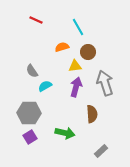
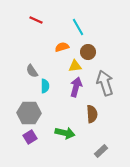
cyan semicircle: rotated 120 degrees clockwise
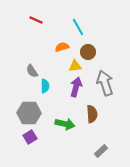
green arrow: moved 9 px up
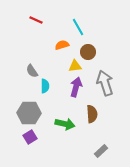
orange semicircle: moved 2 px up
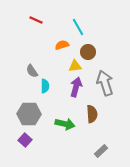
gray hexagon: moved 1 px down
purple square: moved 5 px left, 3 px down; rotated 16 degrees counterclockwise
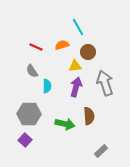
red line: moved 27 px down
cyan semicircle: moved 2 px right
brown semicircle: moved 3 px left, 2 px down
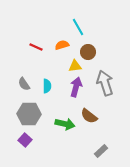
gray semicircle: moved 8 px left, 13 px down
brown semicircle: rotated 132 degrees clockwise
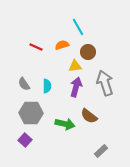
gray hexagon: moved 2 px right, 1 px up
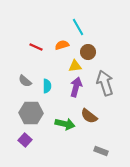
gray semicircle: moved 1 px right, 3 px up; rotated 16 degrees counterclockwise
gray rectangle: rotated 64 degrees clockwise
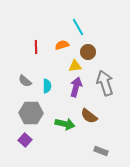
red line: rotated 64 degrees clockwise
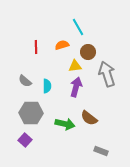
gray arrow: moved 2 px right, 9 px up
brown semicircle: moved 2 px down
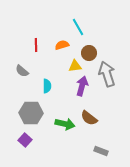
red line: moved 2 px up
brown circle: moved 1 px right, 1 px down
gray semicircle: moved 3 px left, 10 px up
purple arrow: moved 6 px right, 1 px up
